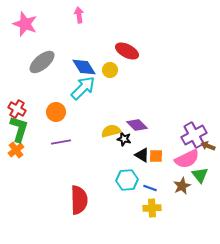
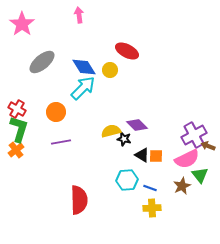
pink star: moved 3 px left; rotated 15 degrees clockwise
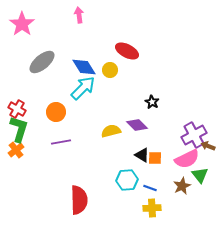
black star: moved 28 px right, 37 px up; rotated 16 degrees clockwise
orange square: moved 1 px left, 2 px down
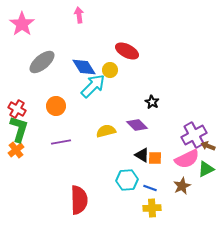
cyan arrow: moved 10 px right, 2 px up
orange circle: moved 6 px up
yellow semicircle: moved 5 px left
green triangle: moved 6 px right, 6 px up; rotated 42 degrees clockwise
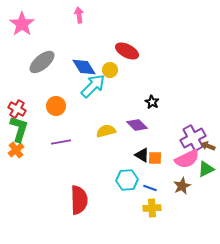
purple cross: moved 1 px left, 3 px down
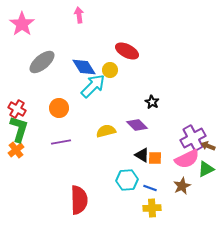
orange circle: moved 3 px right, 2 px down
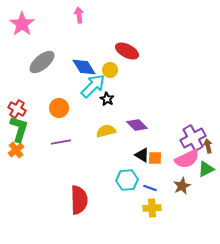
black star: moved 45 px left, 3 px up
brown arrow: rotated 56 degrees clockwise
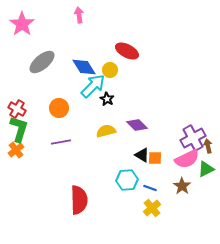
brown star: rotated 12 degrees counterclockwise
yellow cross: rotated 36 degrees counterclockwise
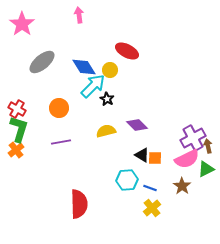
red semicircle: moved 4 px down
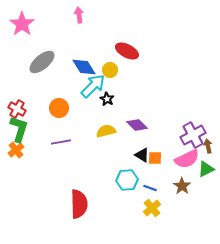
purple cross: moved 3 px up
